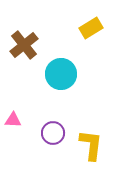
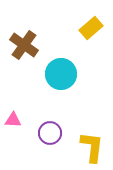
yellow rectangle: rotated 10 degrees counterclockwise
brown cross: rotated 16 degrees counterclockwise
purple circle: moved 3 px left
yellow L-shape: moved 1 px right, 2 px down
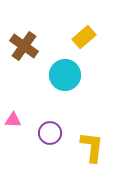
yellow rectangle: moved 7 px left, 9 px down
brown cross: moved 1 px down
cyan circle: moved 4 px right, 1 px down
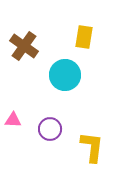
yellow rectangle: rotated 40 degrees counterclockwise
purple circle: moved 4 px up
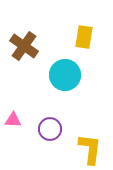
yellow L-shape: moved 2 px left, 2 px down
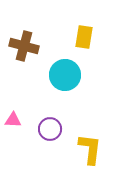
brown cross: rotated 20 degrees counterclockwise
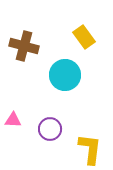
yellow rectangle: rotated 45 degrees counterclockwise
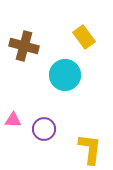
purple circle: moved 6 px left
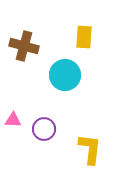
yellow rectangle: rotated 40 degrees clockwise
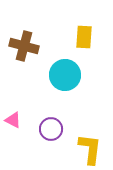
pink triangle: rotated 24 degrees clockwise
purple circle: moved 7 px right
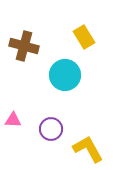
yellow rectangle: rotated 35 degrees counterclockwise
pink triangle: rotated 24 degrees counterclockwise
yellow L-shape: moved 2 px left; rotated 36 degrees counterclockwise
